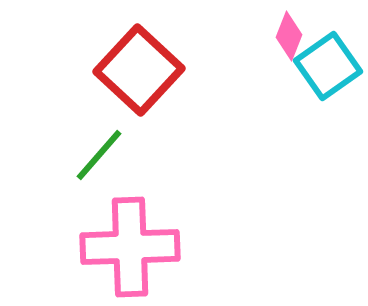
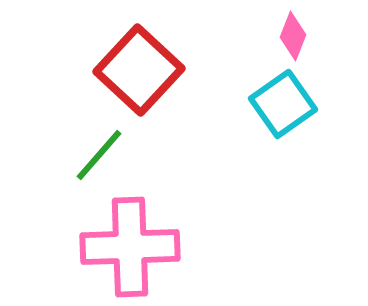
pink diamond: moved 4 px right
cyan square: moved 45 px left, 38 px down
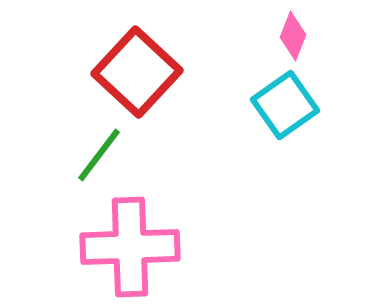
red square: moved 2 px left, 2 px down
cyan square: moved 2 px right, 1 px down
green line: rotated 4 degrees counterclockwise
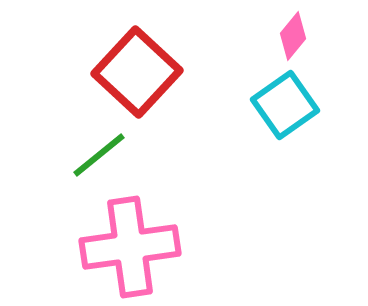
pink diamond: rotated 18 degrees clockwise
green line: rotated 14 degrees clockwise
pink cross: rotated 6 degrees counterclockwise
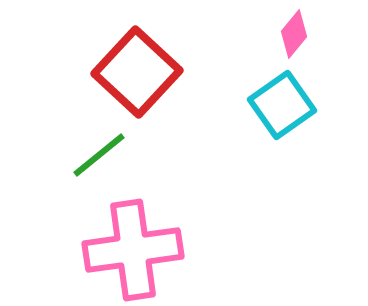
pink diamond: moved 1 px right, 2 px up
cyan square: moved 3 px left
pink cross: moved 3 px right, 3 px down
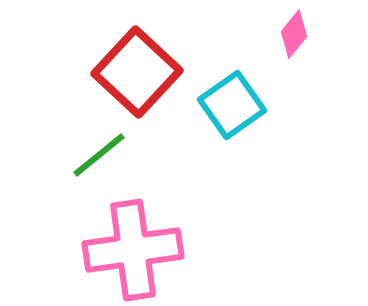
cyan square: moved 50 px left
